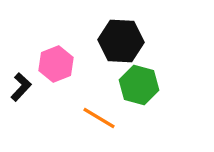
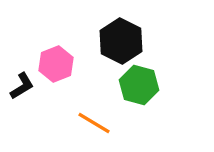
black hexagon: rotated 24 degrees clockwise
black L-shape: moved 1 px right, 1 px up; rotated 16 degrees clockwise
orange line: moved 5 px left, 5 px down
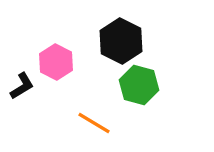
pink hexagon: moved 2 px up; rotated 12 degrees counterclockwise
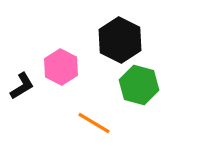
black hexagon: moved 1 px left, 1 px up
pink hexagon: moved 5 px right, 5 px down
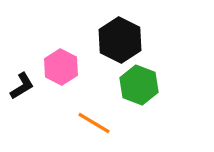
green hexagon: rotated 6 degrees clockwise
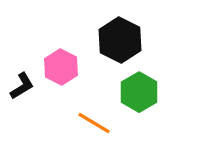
green hexagon: moved 7 px down; rotated 9 degrees clockwise
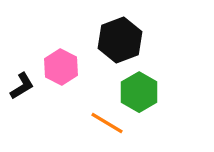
black hexagon: rotated 12 degrees clockwise
orange line: moved 13 px right
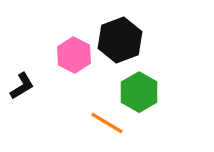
pink hexagon: moved 13 px right, 12 px up
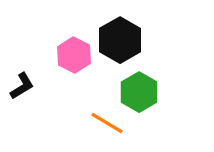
black hexagon: rotated 9 degrees counterclockwise
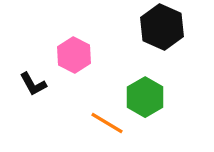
black hexagon: moved 42 px right, 13 px up; rotated 6 degrees counterclockwise
black L-shape: moved 11 px right, 2 px up; rotated 92 degrees clockwise
green hexagon: moved 6 px right, 5 px down
